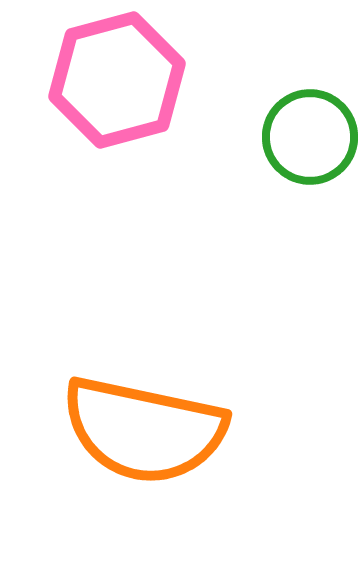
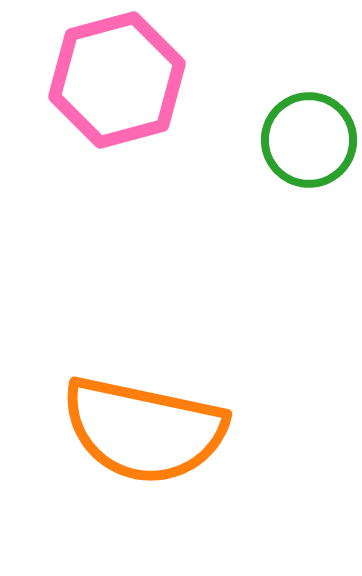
green circle: moved 1 px left, 3 px down
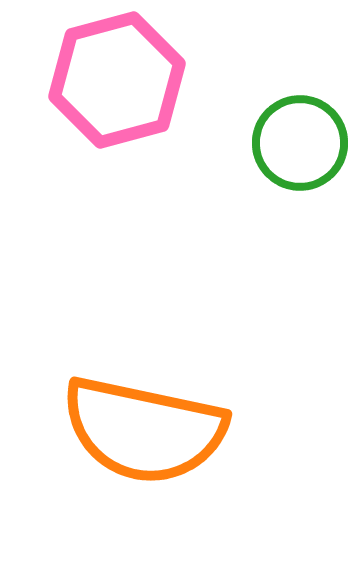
green circle: moved 9 px left, 3 px down
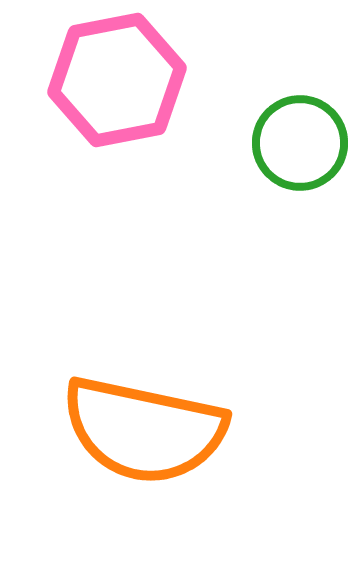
pink hexagon: rotated 4 degrees clockwise
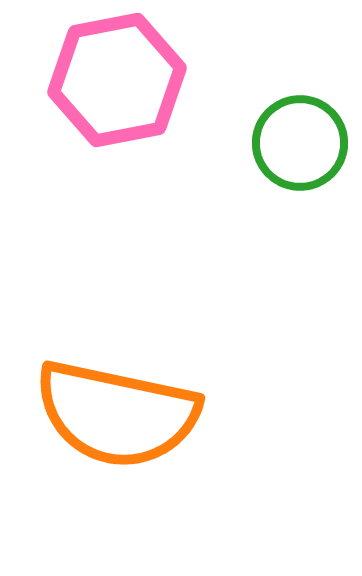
orange semicircle: moved 27 px left, 16 px up
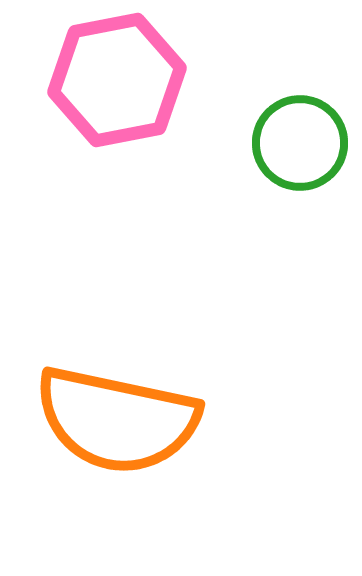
orange semicircle: moved 6 px down
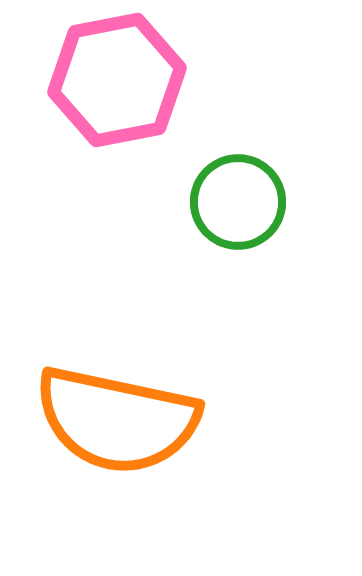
green circle: moved 62 px left, 59 px down
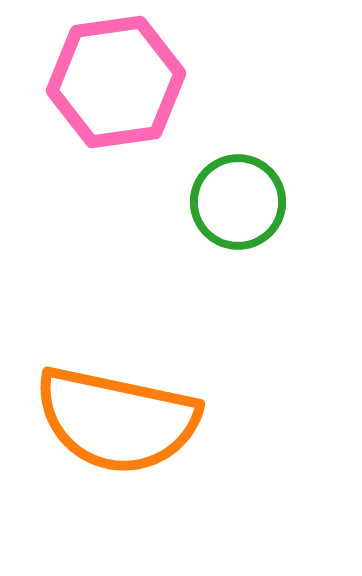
pink hexagon: moved 1 px left, 2 px down; rotated 3 degrees clockwise
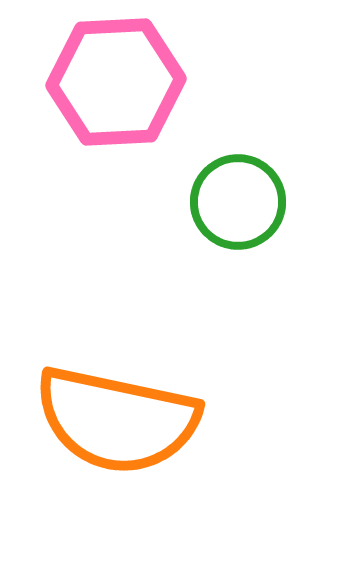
pink hexagon: rotated 5 degrees clockwise
